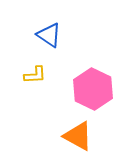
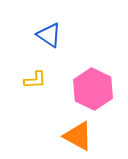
yellow L-shape: moved 5 px down
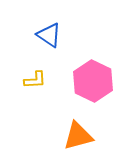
pink hexagon: moved 8 px up
orange triangle: rotated 44 degrees counterclockwise
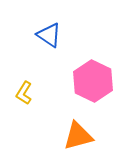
yellow L-shape: moved 11 px left, 13 px down; rotated 125 degrees clockwise
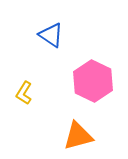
blue triangle: moved 2 px right
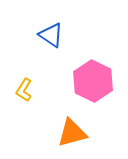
yellow L-shape: moved 3 px up
orange triangle: moved 6 px left, 3 px up
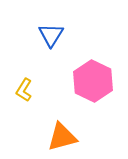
blue triangle: rotated 28 degrees clockwise
orange triangle: moved 10 px left, 4 px down
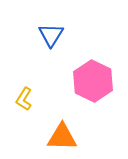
yellow L-shape: moved 9 px down
orange triangle: rotated 16 degrees clockwise
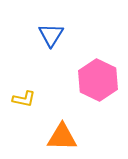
pink hexagon: moved 5 px right, 1 px up
yellow L-shape: rotated 110 degrees counterclockwise
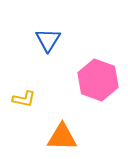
blue triangle: moved 3 px left, 5 px down
pink hexagon: rotated 6 degrees counterclockwise
